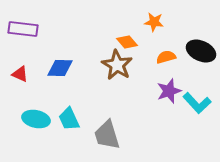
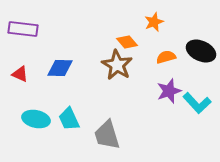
orange star: rotated 30 degrees counterclockwise
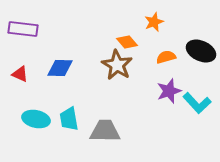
cyan trapezoid: rotated 15 degrees clockwise
gray trapezoid: moved 2 px left, 4 px up; rotated 108 degrees clockwise
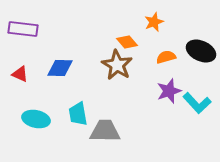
cyan trapezoid: moved 9 px right, 5 px up
